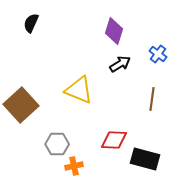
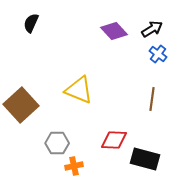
purple diamond: rotated 60 degrees counterclockwise
black arrow: moved 32 px right, 35 px up
gray hexagon: moved 1 px up
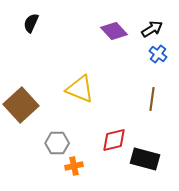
yellow triangle: moved 1 px right, 1 px up
red diamond: rotated 16 degrees counterclockwise
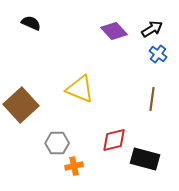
black semicircle: rotated 90 degrees clockwise
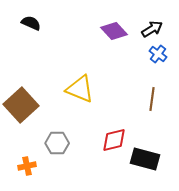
orange cross: moved 47 px left
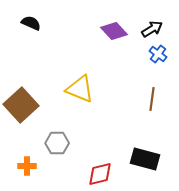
red diamond: moved 14 px left, 34 px down
orange cross: rotated 12 degrees clockwise
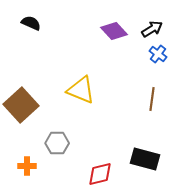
yellow triangle: moved 1 px right, 1 px down
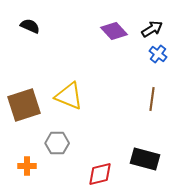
black semicircle: moved 1 px left, 3 px down
yellow triangle: moved 12 px left, 6 px down
brown square: moved 3 px right; rotated 24 degrees clockwise
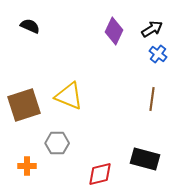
purple diamond: rotated 68 degrees clockwise
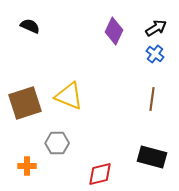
black arrow: moved 4 px right, 1 px up
blue cross: moved 3 px left
brown square: moved 1 px right, 2 px up
black rectangle: moved 7 px right, 2 px up
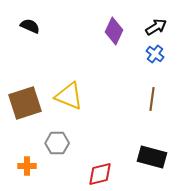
black arrow: moved 1 px up
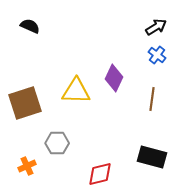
purple diamond: moved 47 px down
blue cross: moved 2 px right, 1 px down
yellow triangle: moved 7 px right, 5 px up; rotated 20 degrees counterclockwise
orange cross: rotated 24 degrees counterclockwise
